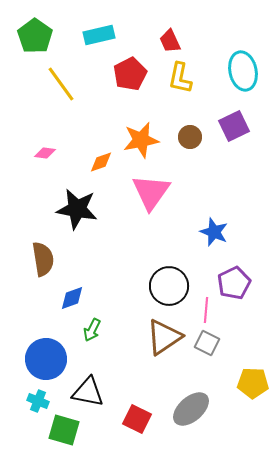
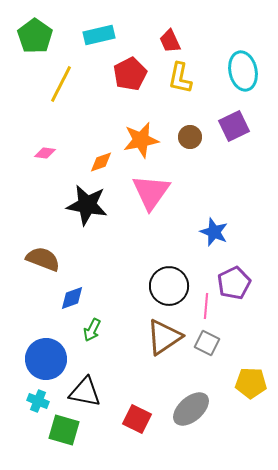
yellow line: rotated 63 degrees clockwise
black star: moved 10 px right, 4 px up
brown semicircle: rotated 60 degrees counterclockwise
pink line: moved 4 px up
yellow pentagon: moved 2 px left
black triangle: moved 3 px left
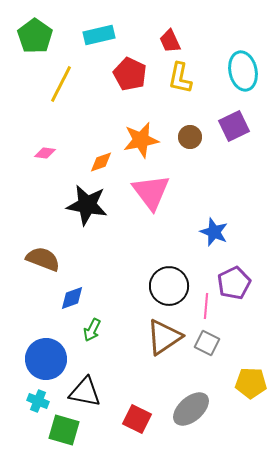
red pentagon: rotated 20 degrees counterclockwise
pink triangle: rotated 12 degrees counterclockwise
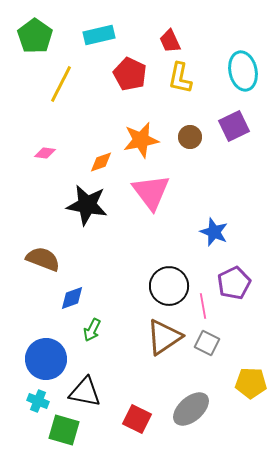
pink line: moved 3 px left; rotated 15 degrees counterclockwise
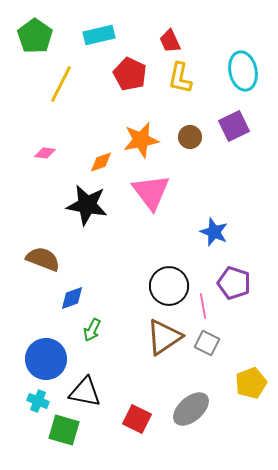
purple pentagon: rotated 28 degrees counterclockwise
yellow pentagon: rotated 24 degrees counterclockwise
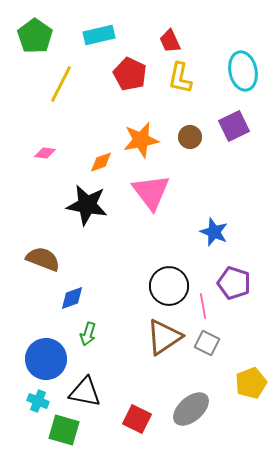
green arrow: moved 4 px left, 4 px down; rotated 10 degrees counterclockwise
